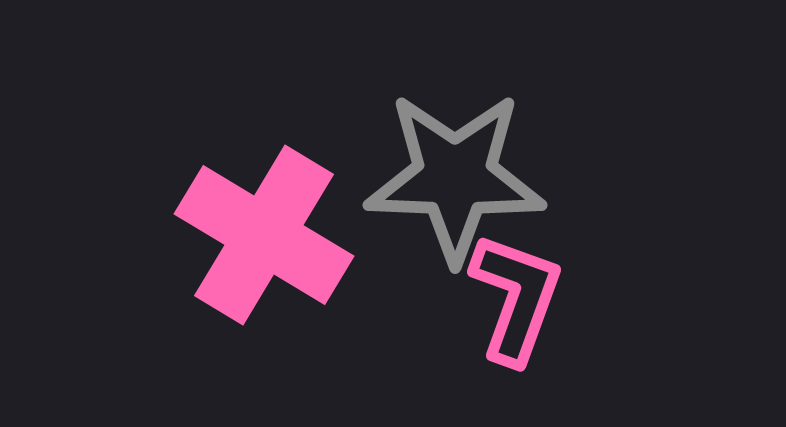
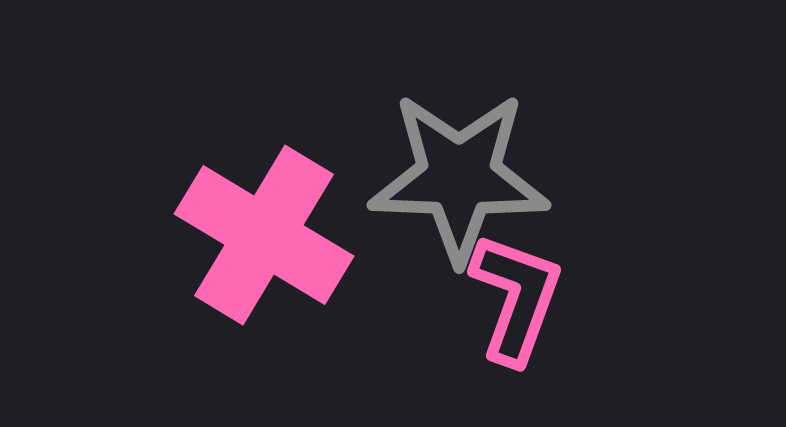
gray star: moved 4 px right
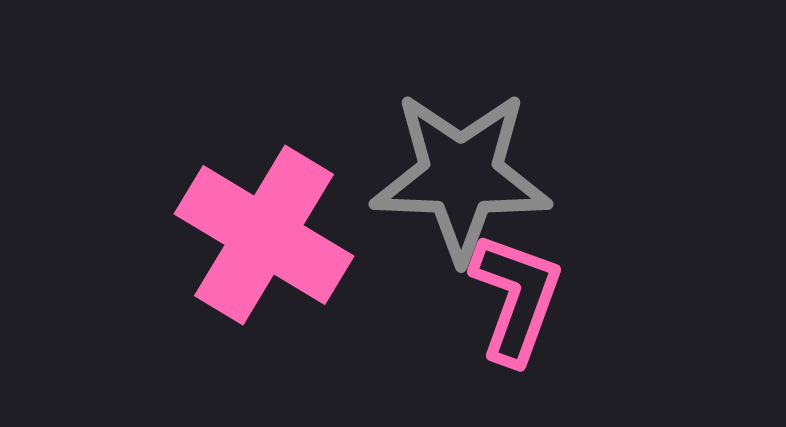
gray star: moved 2 px right, 1 px up
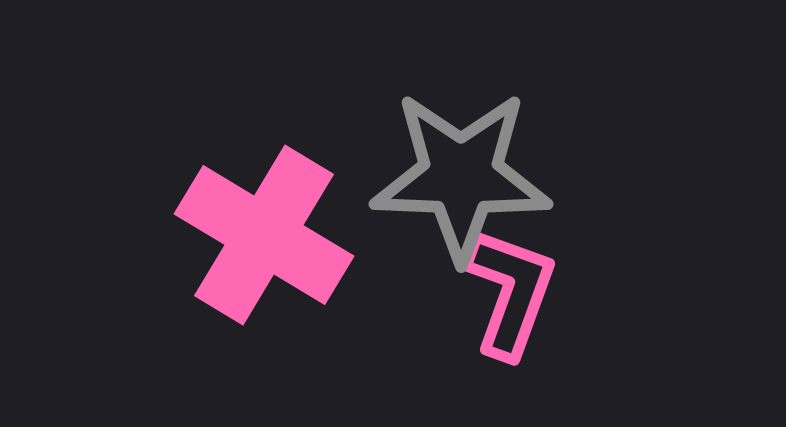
pink L-shape: moved 6 px left, 6 px up
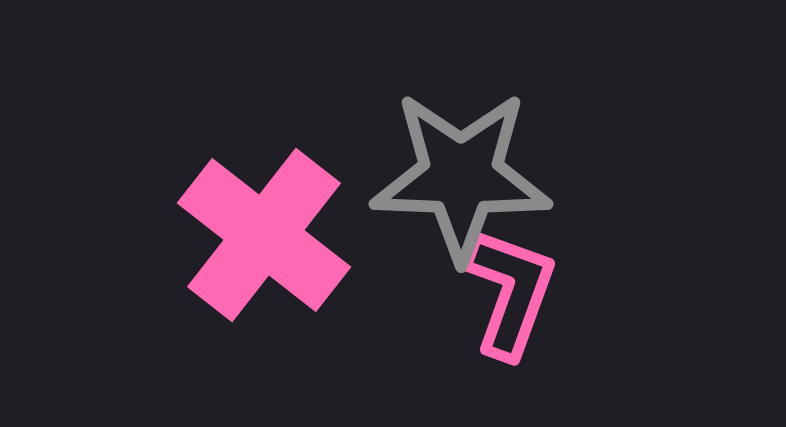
pink cross: rotated 7 degrees clockwise
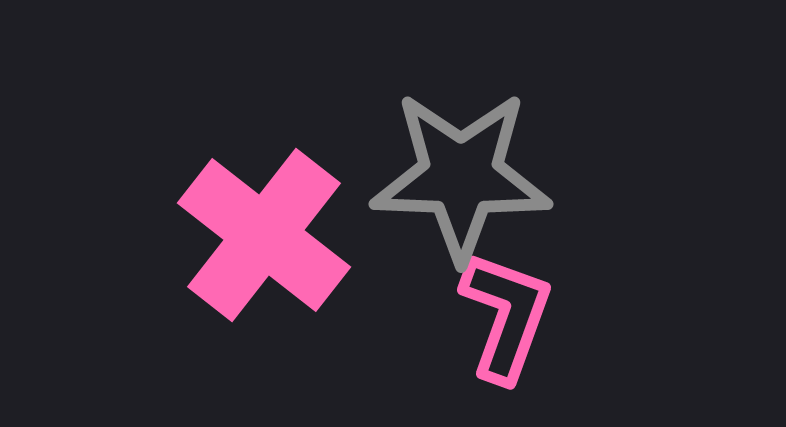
pink L-shape: moved 4 px left, 24 px down
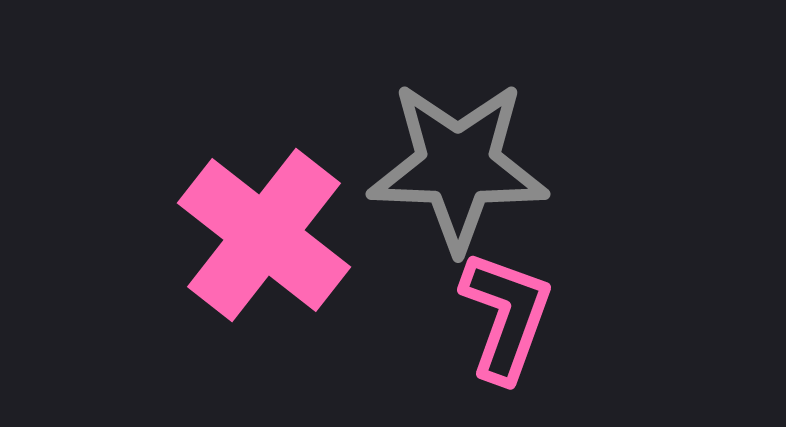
gray star: moved 3 px left, 10 px up
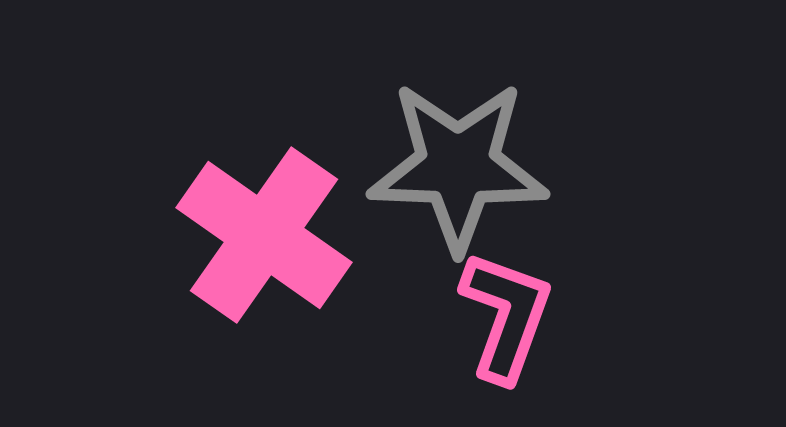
pink cross: rotated 3 degrees counterclockwise
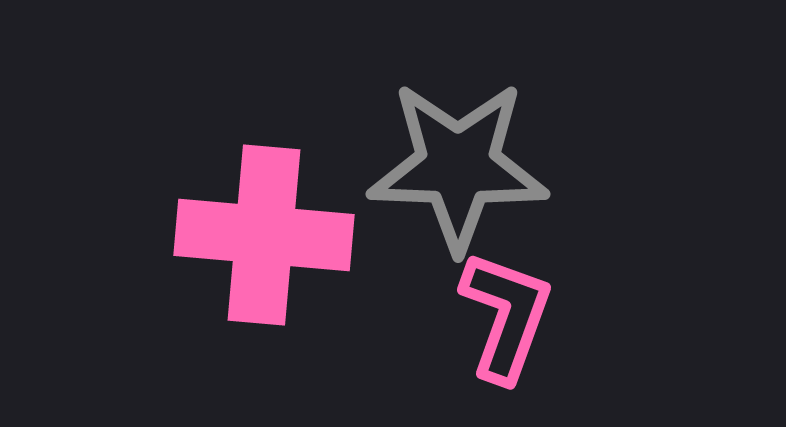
pink cross: rotated 30 degrees counterclockwise
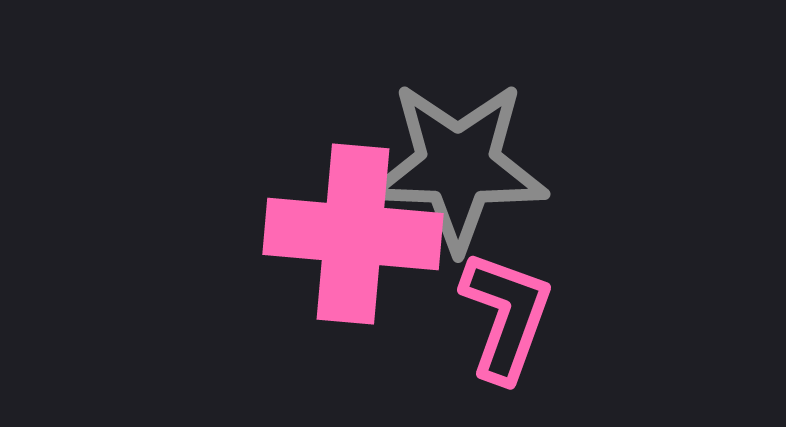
pink cross: moved 89 px right, 1 px up
